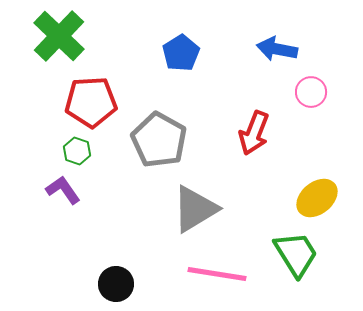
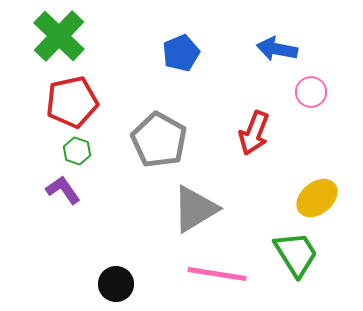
blue pentagon: rotated 9 degrees clockwise
red pentagon: moved 19 px left; rotated 9 degrees counterclockwise
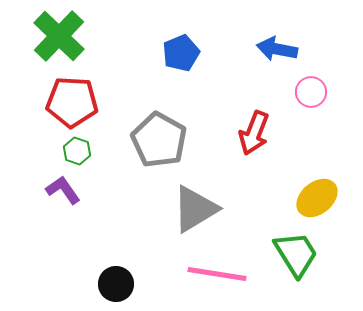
red pentagon: rotated 15 degrees clockwise
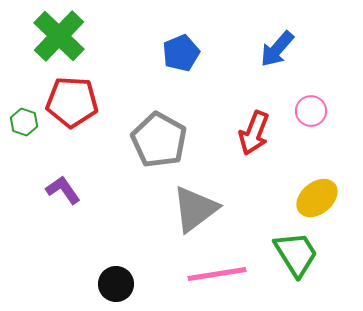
blue arrow: rotated 60 degrees counterclockwise
pink circle: moved 19 px down
green hexagon: moved 53 px left, 29 px up
gray triangle: rotated 6 degrees counterclockwise
pink line: rotated 18 degrees counterclockwise
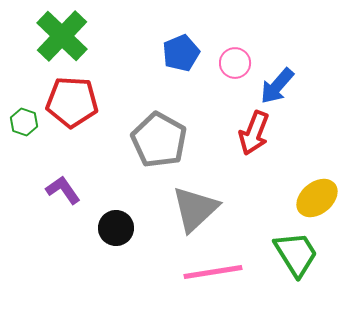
green cross: moved 3 px right
blue arrow: moved 37 px down
pink circle: moved 76 px left, 48 px up
gray triangle: rotated 6 degrees counterclockwise
pink line: moved 4 px left, 2 px up
black circle: moved 56 px up
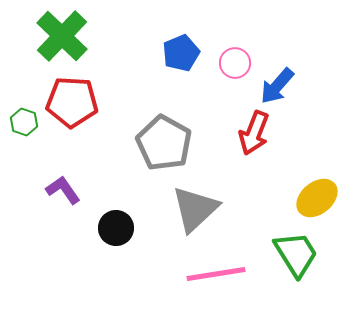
gray pentagon: moved 5 px right, 3 px down
pink line: moved 3 px right, 2 px down
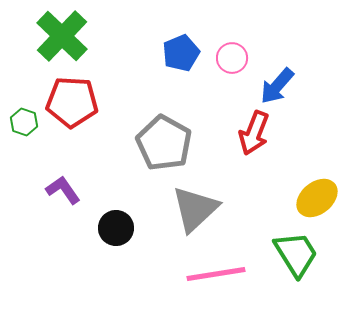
pink circle: moved 3 px left, 5 px up
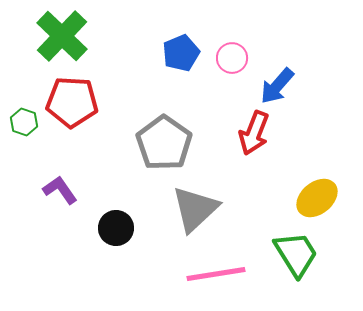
gray pentagon: rotated 6 degrees clockwise
purple L-shape: moved 3 px left
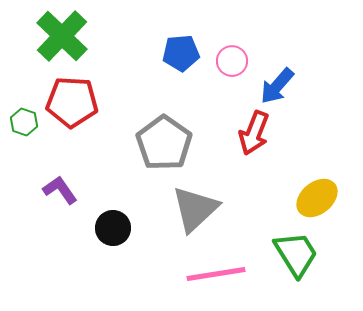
blue pentagon: rotated 18 degrees clockwise
pink circle: moved 3 px down
black circle: moved 3 px left
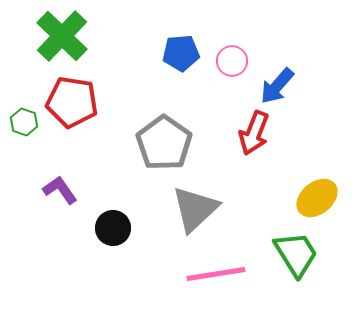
red pentagon: rotated 6 degrees clockwise
